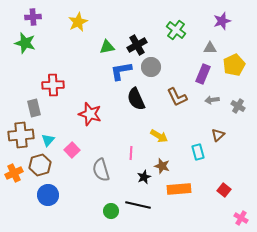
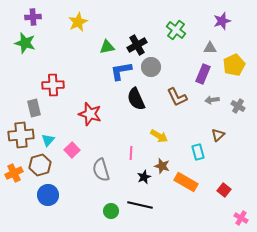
orange rectangle: moved 7 px right, 7 px up; rotated 35 degrees clockwise
black line: moved 2 px right
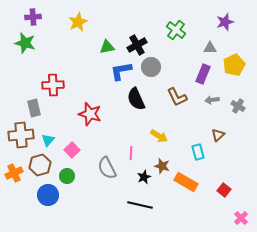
purple star: moved 3 px right, 1 px down
gray semicircle: moved 6 px right, 2 px up; rotated 10 degrees counterclockwise
green circle: moved 44 px left, 35 px up
pink cross: rotated 16 degrees clockwise
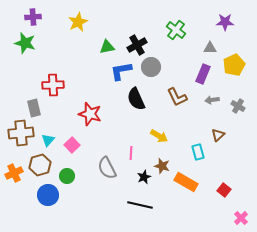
purple star: rotated 18 degrees clockwise
brown cross: moved 2 px up
pink square: moved 5 px up
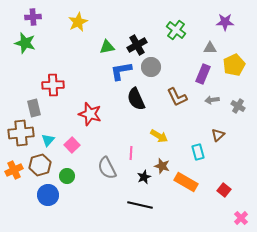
orange cross: moved 3 px up
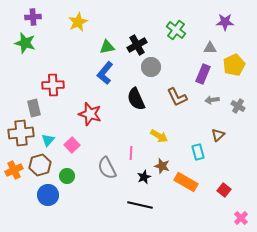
blue L-shape: moved 16 px left, 2 px down; rotated 40 degrees counterclockwise
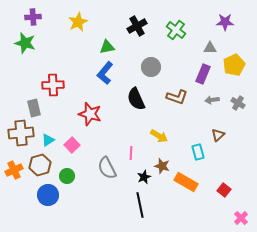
black cross: moved 19 px up
brown L-shape: rotated 45 degrees counterclockwise
gray cross: moved 3 px up
cyan triangle: rotated 16 degrees clockwise
black line: rotated 65 degrees clockwise
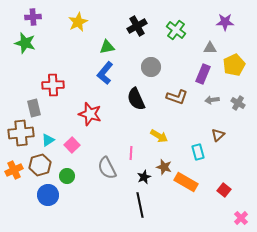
brown star: moved 2 px right, 1 px down
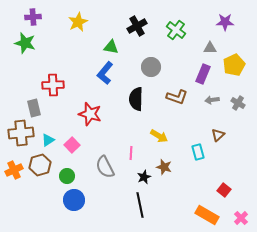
green triangle: moved 4 px right; rotated 21 degrees clockwise
black semicircle: rotated 25 degrees clockwise
gray semicircle: moved 2 px left, 1 px up
orange rectangle: moved 21 px right, 33 px down
blue circle: moved 26 px right, 5 px down
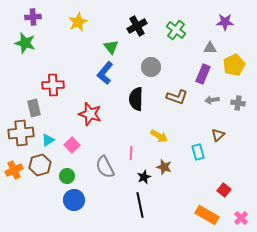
green triangle: rotated 42 degrees clockwise
gray cross: rotated 24 degrees counterclockwise
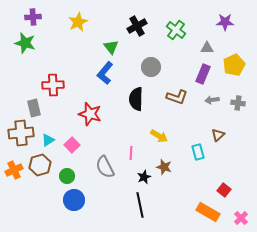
gray triangle: moved 3 px left
orange rectangle: moved 1 px right, 3 px up
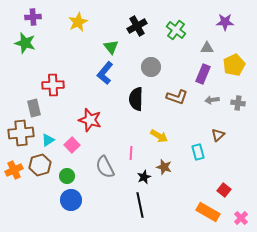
red star: moved 6 px down
blue circle: moved 3 px left
